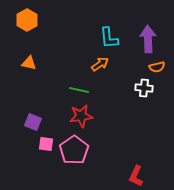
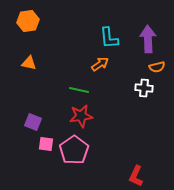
orange hexagon: moved 1 px right, 1 px down; rotated 20 degrees clockwise
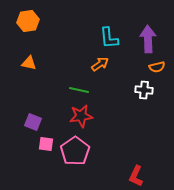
white cross: moved 2 px down
pink pentagon: moved 1 px right, 1 px down
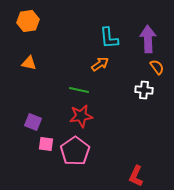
orange semicircle: rotated 112 degrees counterclockwise
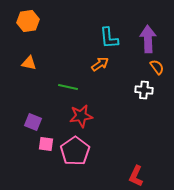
green line: moved 11 px left, 3 px up
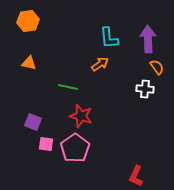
white cross: moved 1 px right, 1 px up
red star: rotated 25 degrees clockwise
pink pentagon: moved 3 px up
